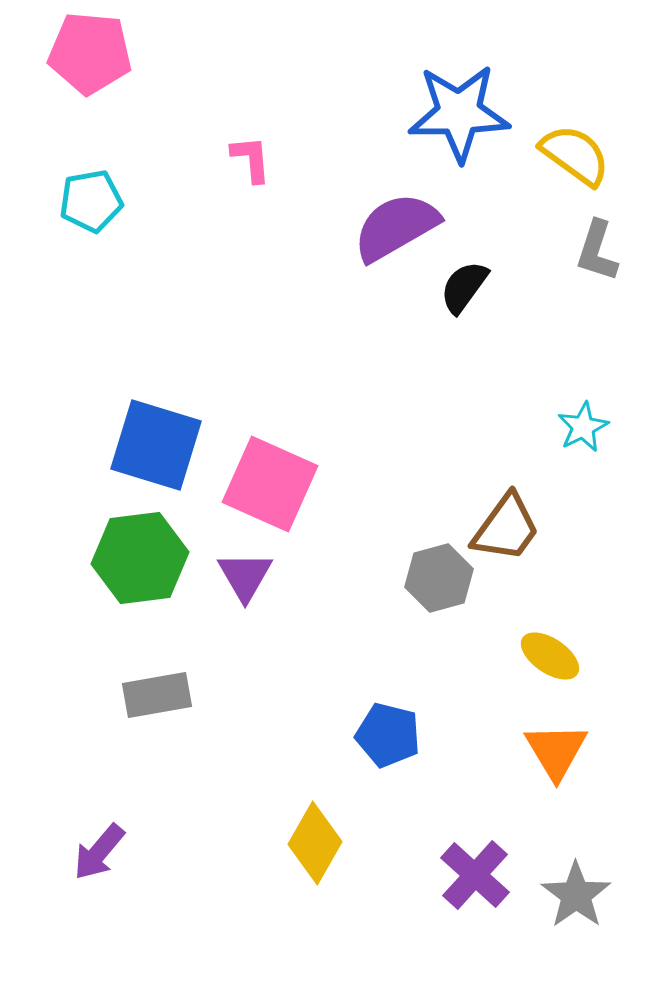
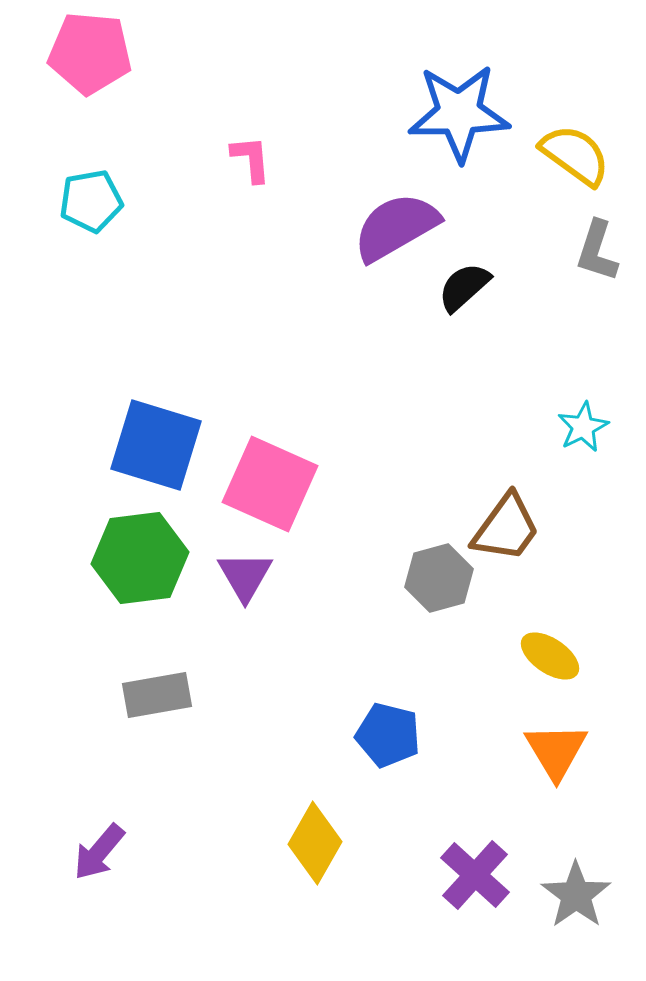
black semicircle: rotated 12 degrees clockwise
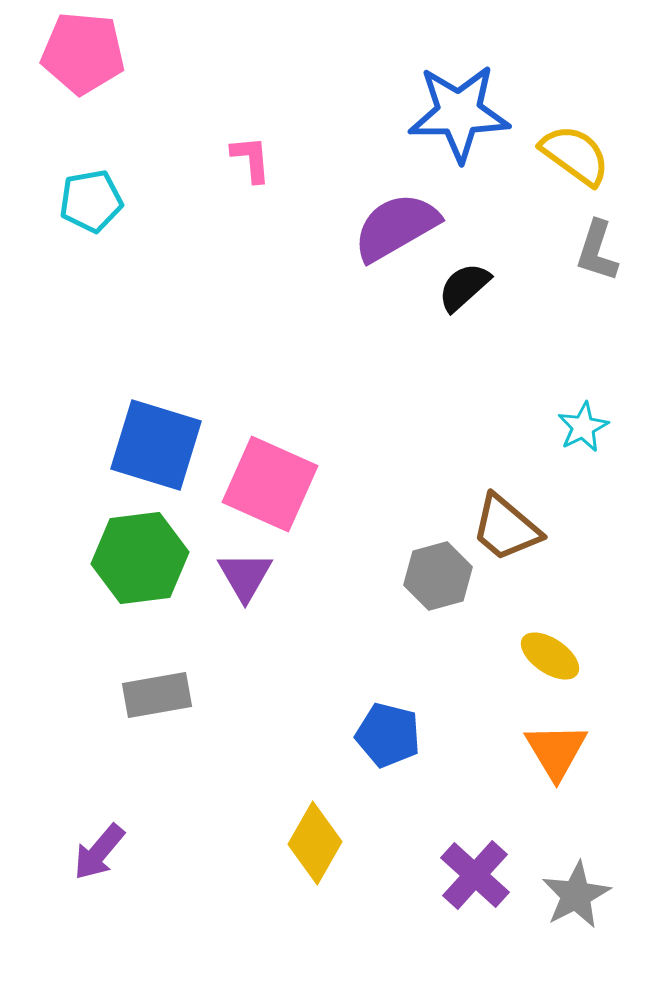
pink pentagon: moved 7 px left
brown trapezoid: rotated 94 degrees clockwise
gray hexagon: moved 1 px left, 2 px up
gray star: rotated 8 degrees clockwise
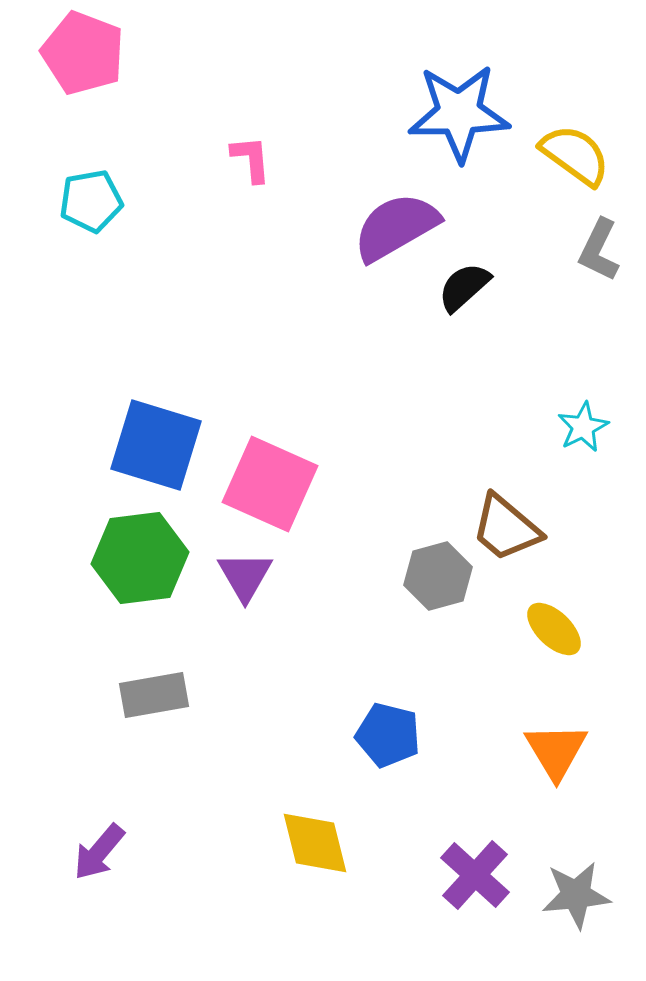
pink pentagon: rotated 16 degrees clockwise
gray L-shape: moved 2 px right, 1 px up; rotated 8 degrees clockwise
yellow ellipse: moved 4 px right, 27 px up; rotated 10 degrees clockwise
gray rectangle: moved 3 px left
yellow diamond: rotated 44 degrees counterclockwise
gray star: rotated 22 degrees clockwise
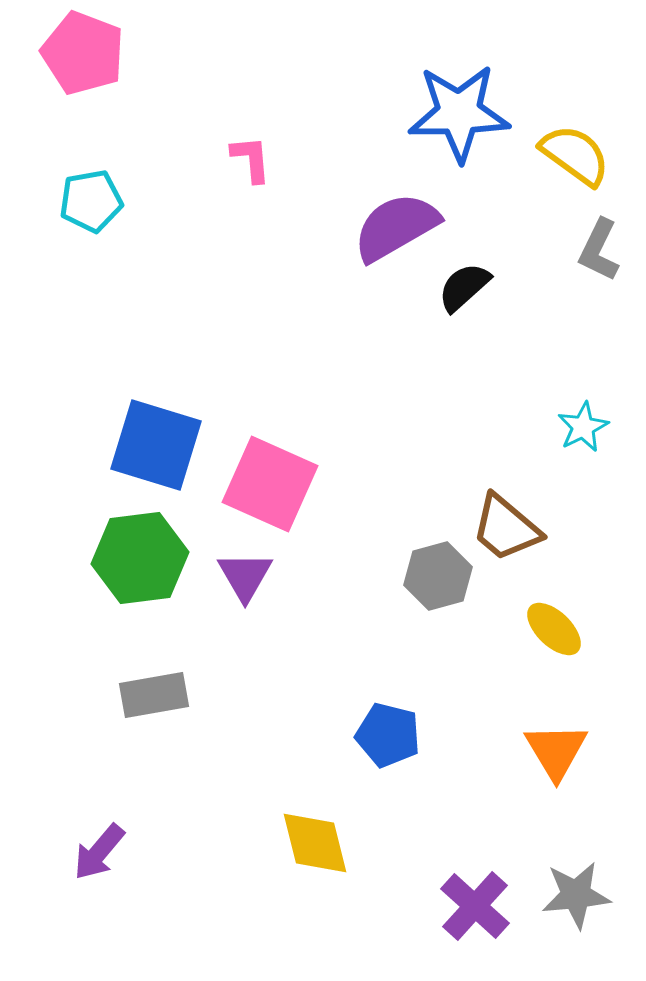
purple cross: moved 31 px down
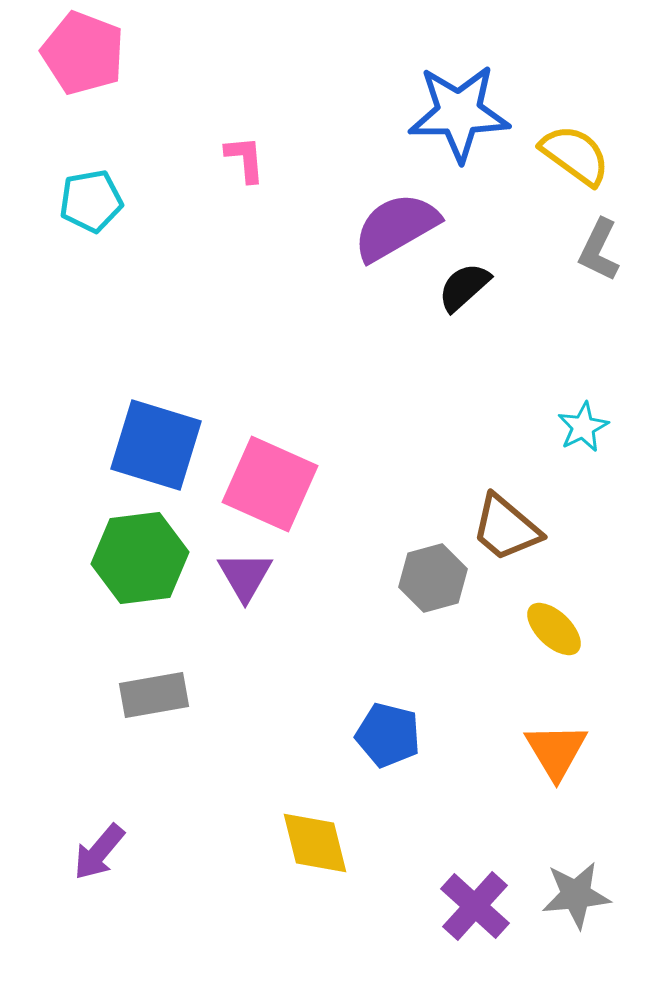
pink L-shape: moved 6 px left
gray hexagon: moved 5 px left, 2 px down
